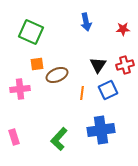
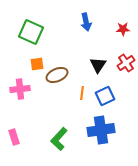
red cross: moved 1 px right, 2 px up; rotated 18 degrees counterclockwise
blue square: moved 3 px left, 6 px down
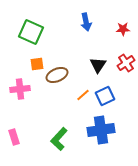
orange line: moved 1 px right, 2 px down; rotated 40 degrees clockwise
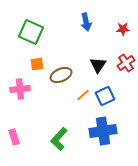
brown ellipse: moved 4 px right
blue cross: moved 2 px right, 1 px down
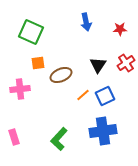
red star: moved 3 px left
orange square: moved 1 px right, 1 px up
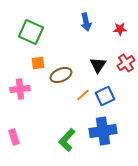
green L-shape: moved 8 px right, 1 px down
